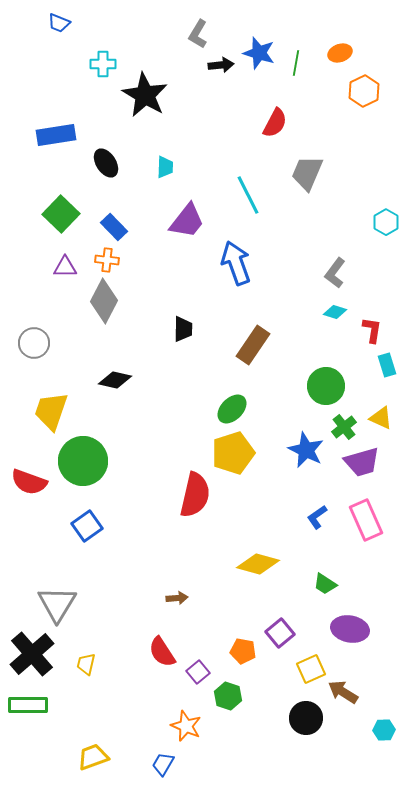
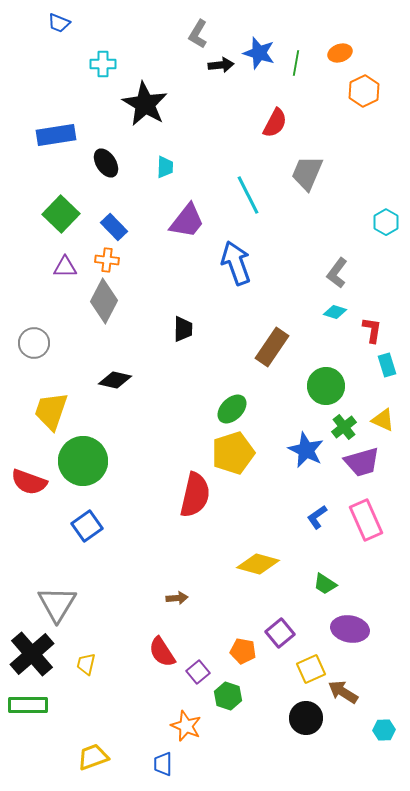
black star at (145, 95): moved 9 px down
gray L-shape at (335, 273): moved 2 px right
brown rectangle at (253, 345): moved 19 px right, 2 px down
yellow triangle at (381, 418): moved 2 px right, 2 px down
blue trapezoid at (163, 764): rotated 30 degrees counterclockwise
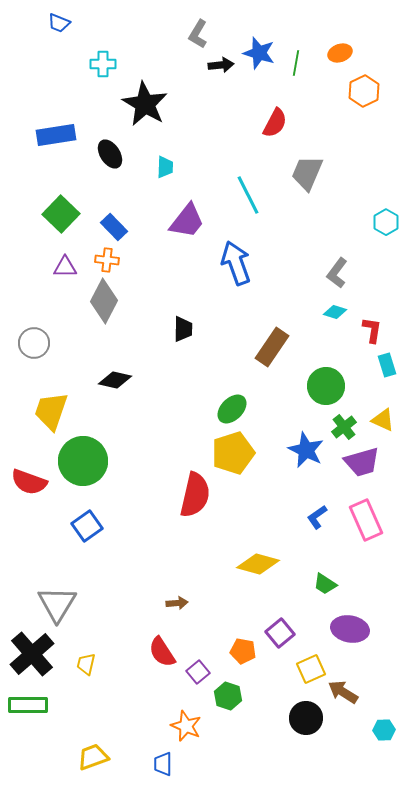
black ellipse at (106, 163): moved 4 px right, 9 px up
brown arrow at (177, 598): moved 5 px down
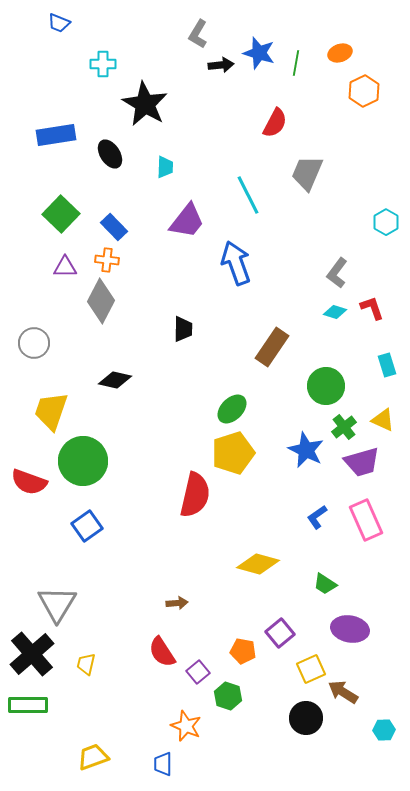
gray diamond at (104, 301): moved 3 px left
red L-shape at (372, 330): moved 22 px up; rotated 28 degrees counterclockwise
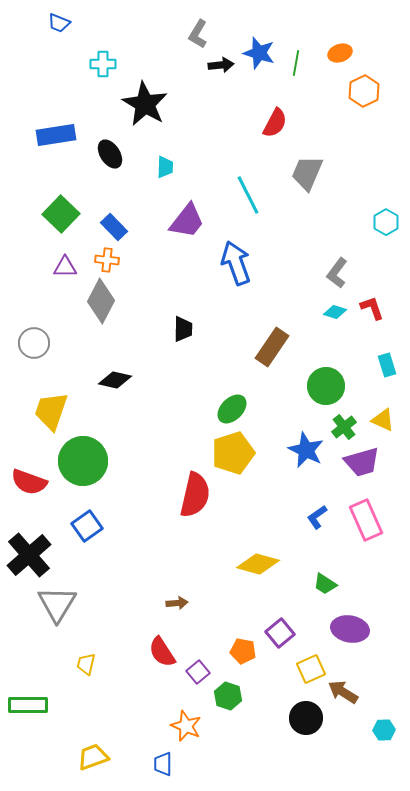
black cross at (32, 654): moved 3 px left, 99 px up
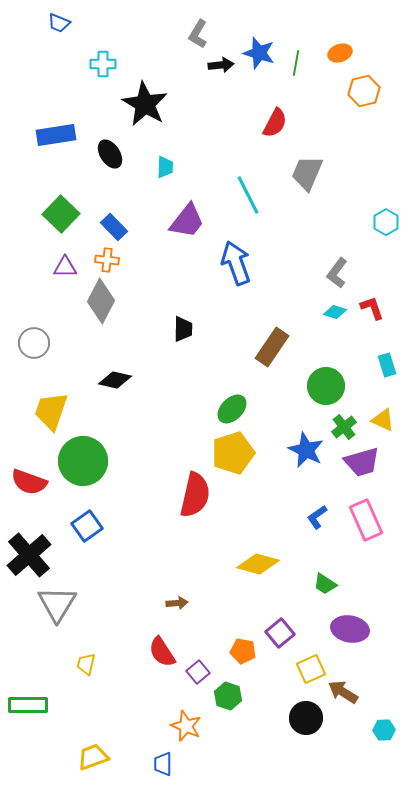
orange hexagon at (364, 91): rotated 12 degrees clockwise
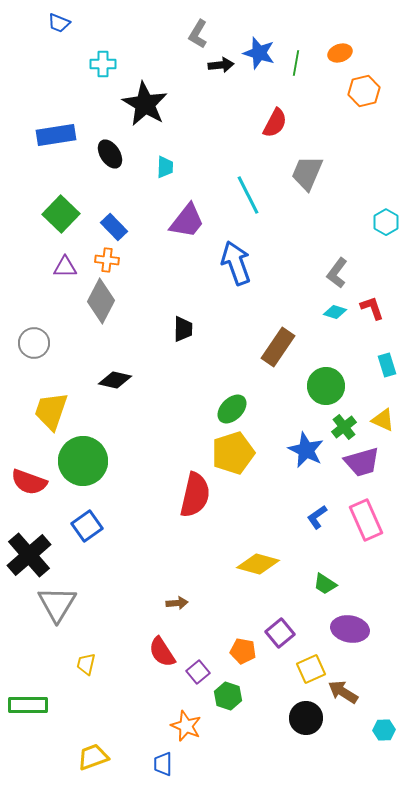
brown rectangle at (272, 347): moved 6 px right
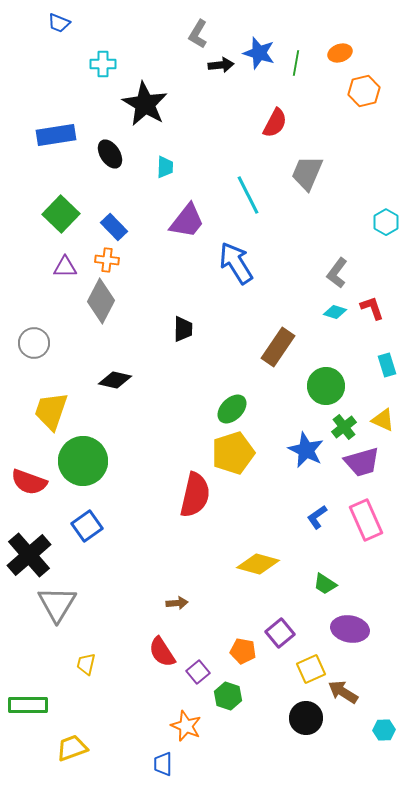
blue arrow at (236, 263): rotated 12 degrees counterclockwise
yellow trapezoid at (93, 757): moved 21 px left, 9 px up
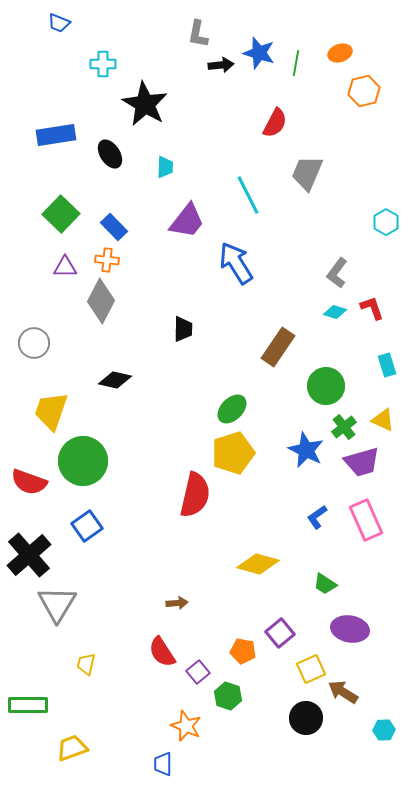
gray L-shape at (198, 34): rotated 20 degrees counterclockwise
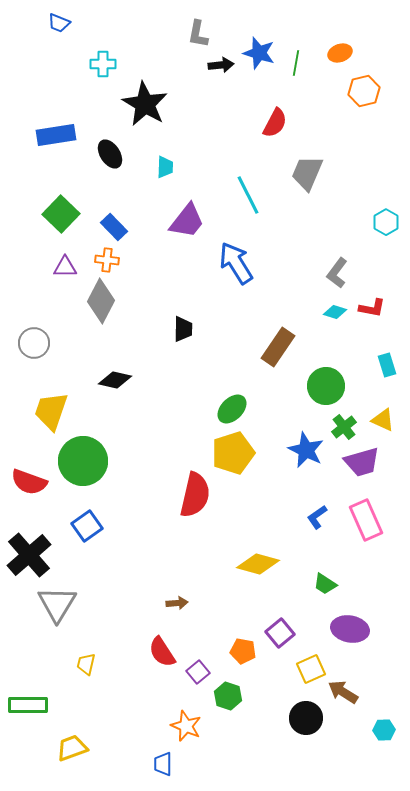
red L-shape at (372, 308): rotated 120 degrees clockwise
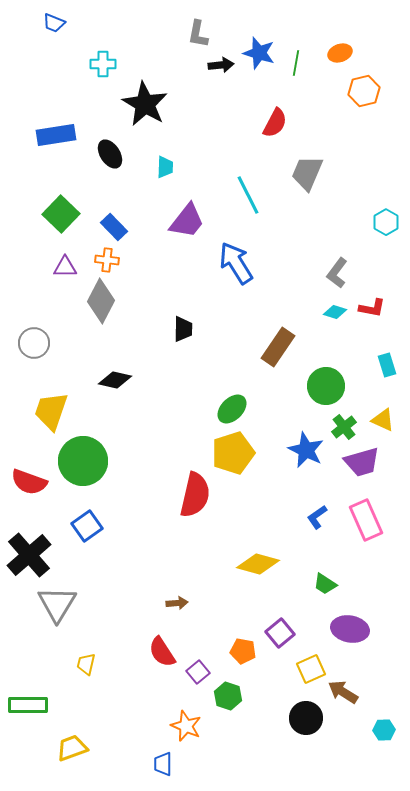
blue trapezoid at (59, 23): moved 5 px left
